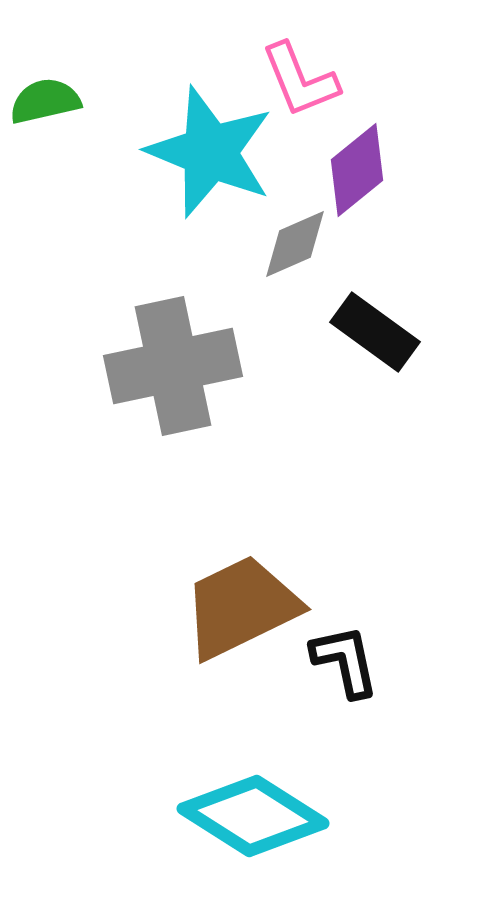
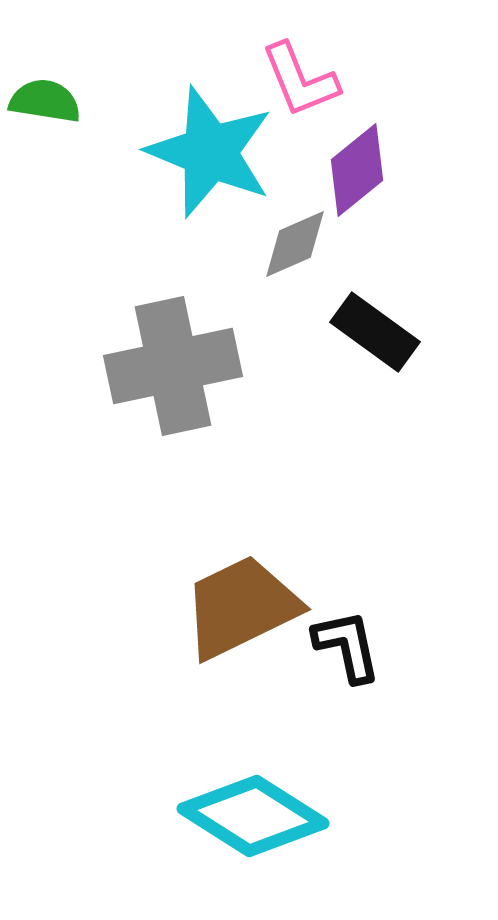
green semicircle: rotated 22 degrees clockwise
black L-shape: moved 2 px right, 15 px up
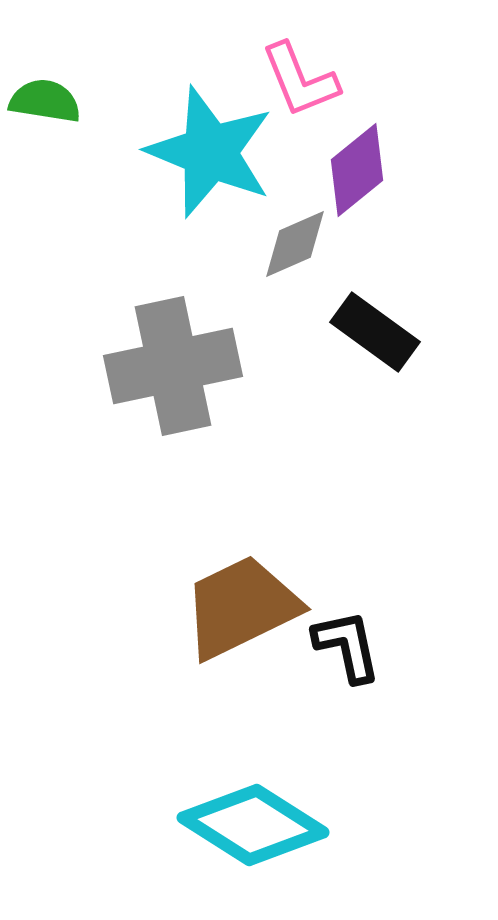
cyan diamond: moved 9 px down
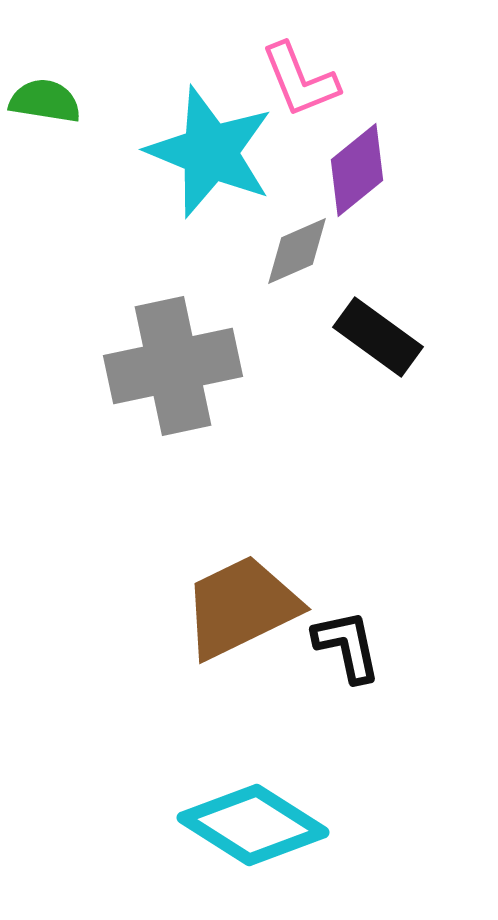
gray diamond: moved 2 px right, 7 px down
black rectangle: moved 3 px right, 5 px down
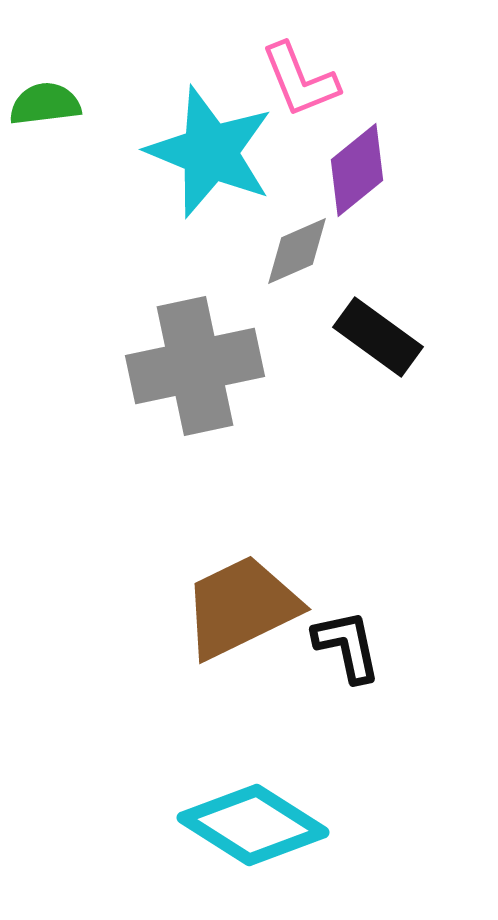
green semicircle: moved 3 px down; rotated 16 degrees counterclockwise
gray cross: moved 22 px right
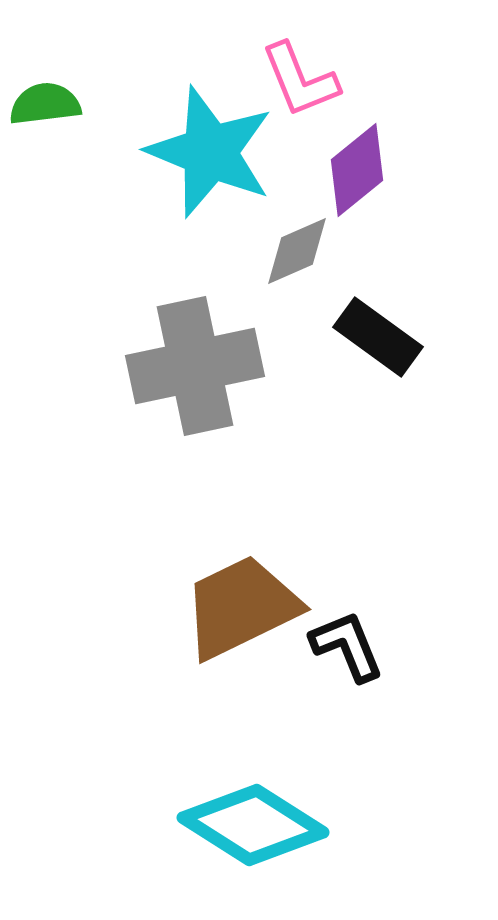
black L-shape: rotated 10 degrees counterclockwise
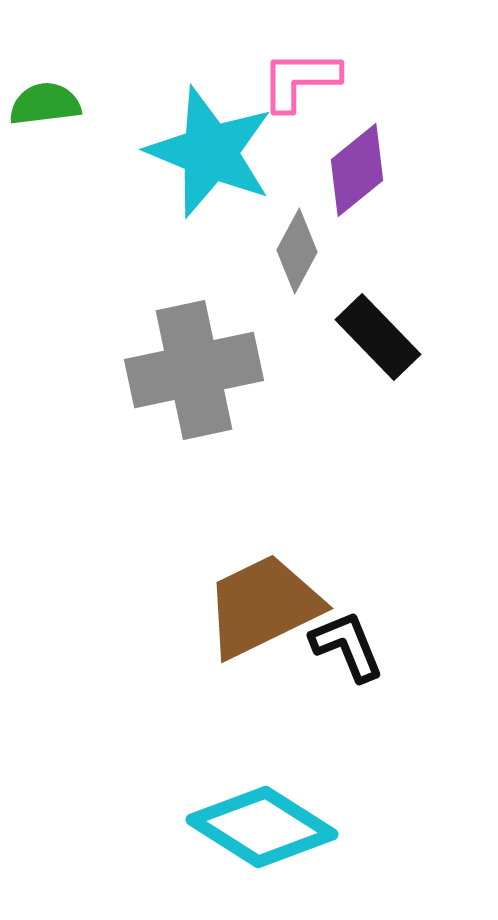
pink L-shape: rotated 112 degrees clockwise
gray diamond: rotated 38 degrees counterclockwise
black rectangle: rotated 10 degrees clockwise
gray cross: moved 1 px left, 4 px down
brown trapezoid: moved 22 px right, 1 px up
cyan diamond: moved 9 px right, 2 px down
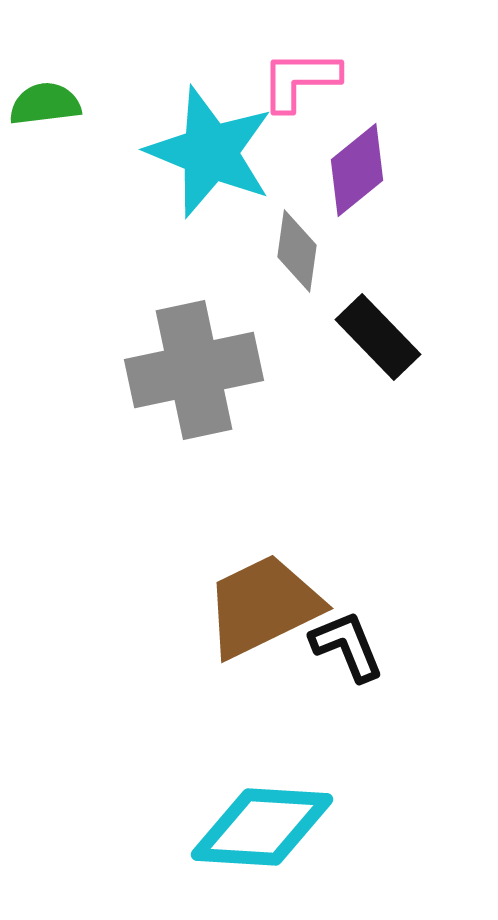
gray diamond: rotated 20 degrees counterclockwise
cyan diamond: rotated 29 degrees counterclockwise
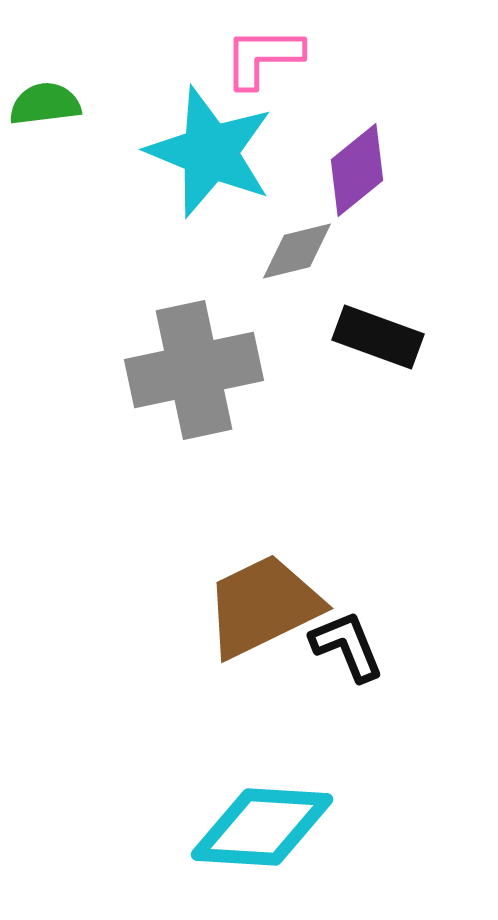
pink L-shape: moved 37 px left, 23 px up
gray diamond: rotated 68 degrees clockwise
black rectangle: rotated 26 degrees counterclockwise
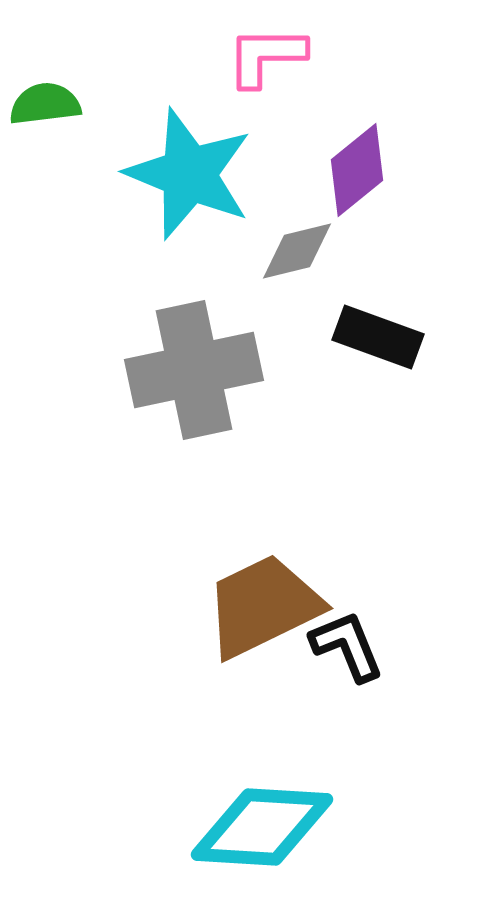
pink L-shape: moved 3 px right, 1 px up
cyan star: moved 21 px left, 22 px down
